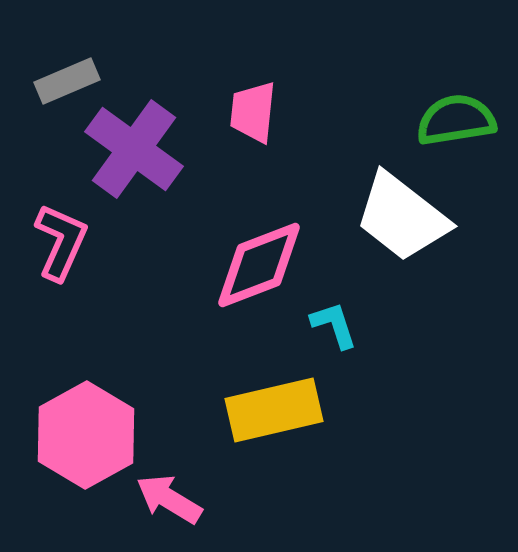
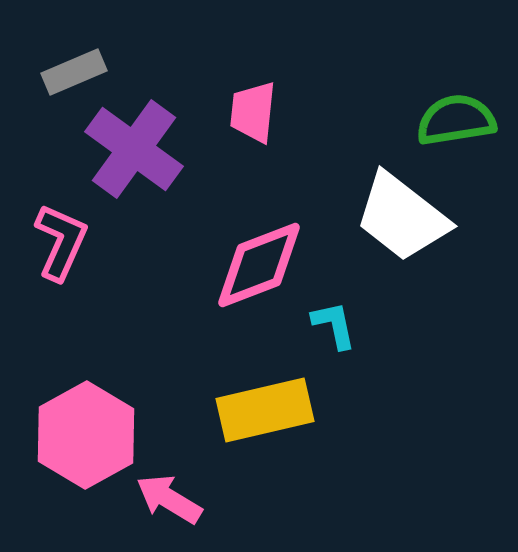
gray rectangle: moved 7 px right, 9 px up
cyan L-shape: rotated 6 degrees clockwise
yellow rectangle: moved 9 px left
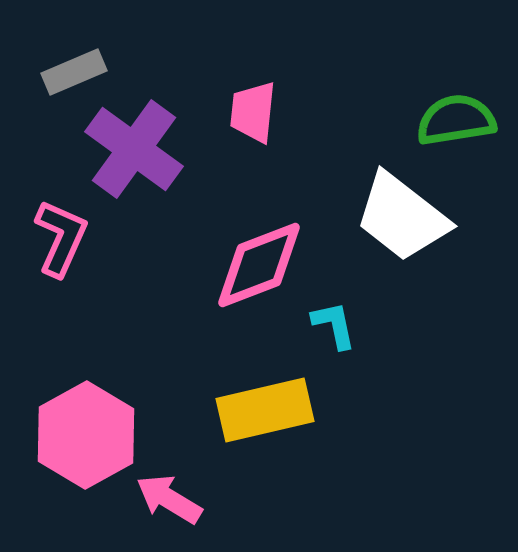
pink L-shape: moved 4 px up
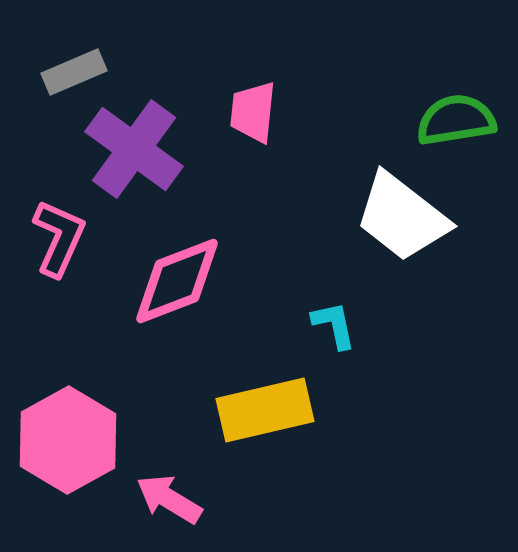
pink L-shape: moved 2 px left
pink diamond: moved 82 px left, 16 px down
pink hexagon: moved 18 px left, 5 px down
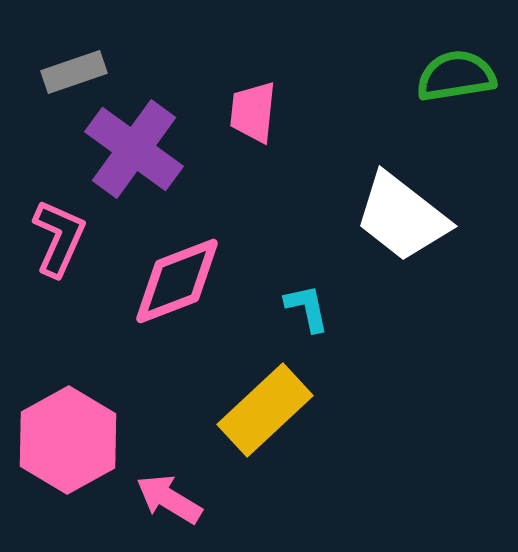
gray rectangle: rotated 4 degrees clockwise
green semicircle: moved 44 px up
cyan L-shape: moved 27 px left, 17 px up
yellow rectangle: rotated 30 degrees counterclockwise
